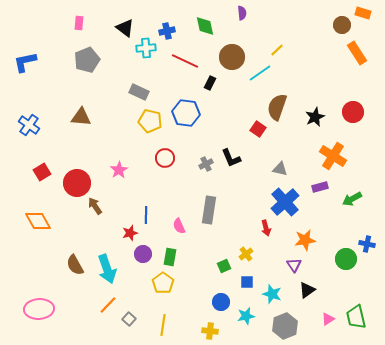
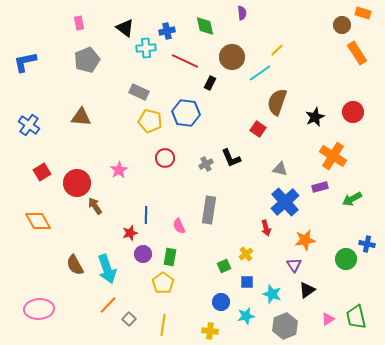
pink rectangle at (79, 23): rotated 16 degrees counterclockwise
brown semicircle at (277, 107): moved 5 px up
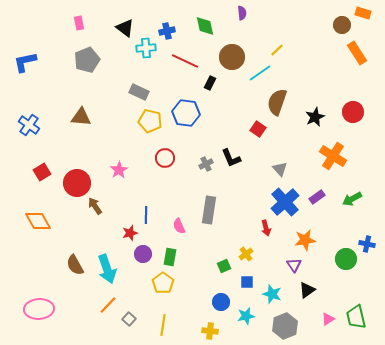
gray triangle at (280, 169): rotated 35 degrees clockwise
purple rectangle at (320, 187): moved 3 px left, 10 px down; rotated 21 degrees counterclockwise
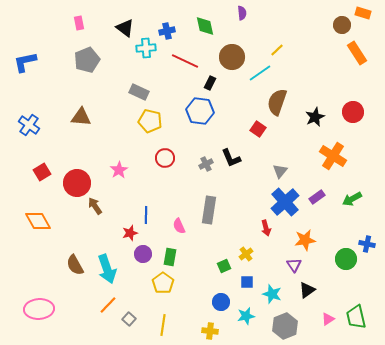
blue hexagon at (186, 113): moved 14 px right, 2 px up
gray triangle at (280, 169): moved 2 px down; rotated 21 degrees clockwise
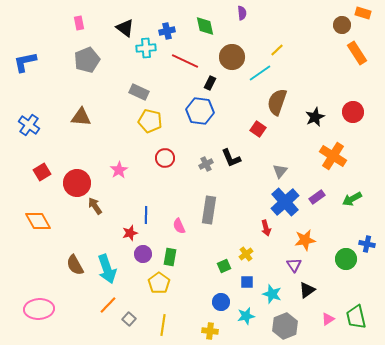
yellow pentagon at (163, 283): moved 4 px left
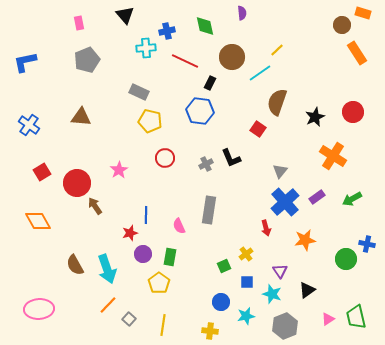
black triangle at (125, 28): moved 13 px up; rotated 12 degrees clockwise
purple triangle at (294, 265): moved 14 px left, 6 px down
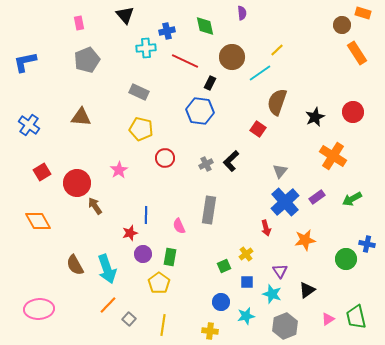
yellow pentagon at (150, 121): moved 9 px left, 8 px down
black L-shape at (231, 158): moved 3 px down; rotated 70 degrees clockwise
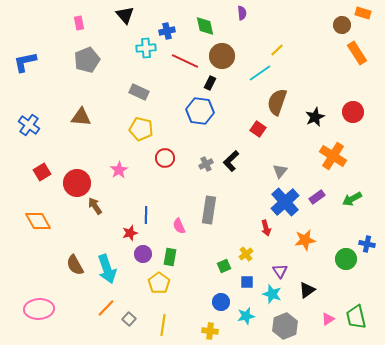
brown circle at (232, 57): moved 10 px left, 1 px up
orange line at (108, 305): moved 2 px left, 3 px down
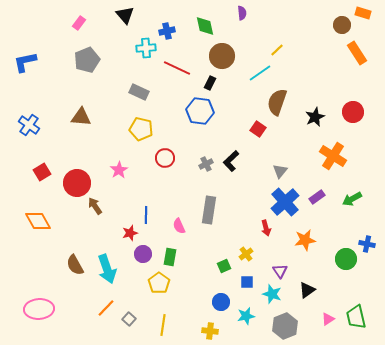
pink rectangle at (79, 23): rotated 48 degrees clockwise
red line at (185, 61): moved 8 px left, 7 px down
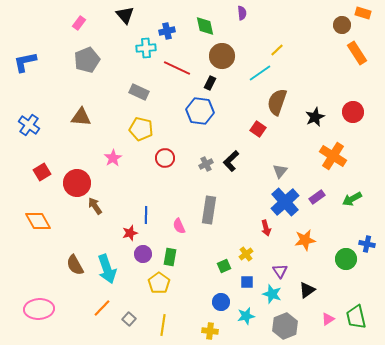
pink star at (119, 170): moved 6 px left, 12 px up
orange line at (106, 308): moved 4 px left
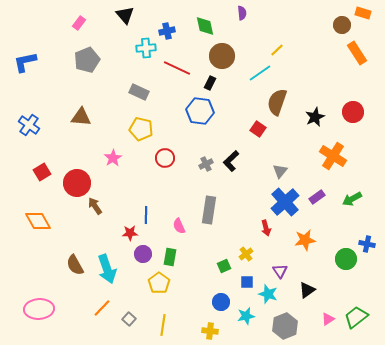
red star at (130, 233): rotated 14 degrees clockwise
cyan star at (272, 294): moved 4 px left
green trapezoid at (356, 317): rotated 65 degrees clockwise
